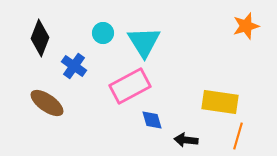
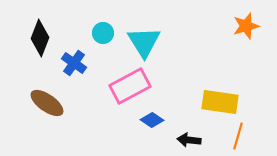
blue cross: moved 3 px up
blue diamond: rotated 40 degrees counterclockwise
black arrow: moved 3 px right
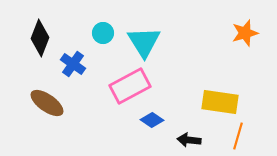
orange star: moved 1 px left, 7 px down
blue cross: moved 1 px left, 1 px down
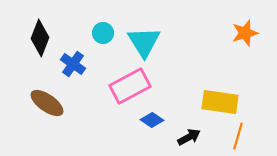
black arrow: moved 3 px up; rotated 145 degrees clockwise
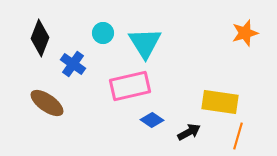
cyan triangle: moved 1 px right, 1 px down
pink rectangle: rotated 15 degrees clockwise
black arrow: moved 5 px up
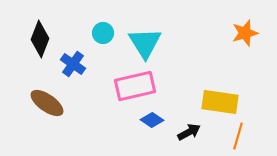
black diamond: moved 1 px down
pink rectangle: moved 5 px right
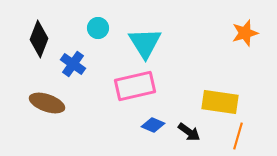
cyan circle: moved 5 px left, 5 px up
black diamond: moved 1 px left
brown ellipse: rotated 16 degrees counterclockwise
blue diamond: moved 1 px right, 5 px down; rotated 10 degrees counterclockwise
black arrow: rotated 65 degrees clockwise
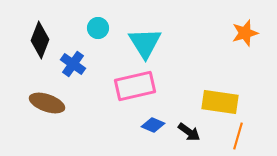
black diamond: moved 1 px right, 1 px down
